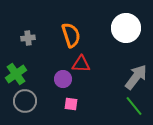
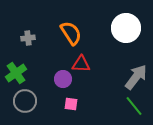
orange semicircle: moved 2 px up; rotated 15 degrees counterclockwise
green cross: moved 1 px up
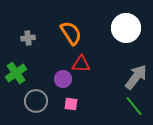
gray circle: moved 11 px right
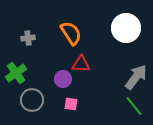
gray circle: moved 4 px left, 1 px up
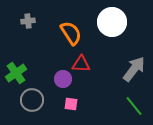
white circle: moved 14 px left, 6 px up
gray cross: moved 17 px up
gray arrow: moved 2 px left, 8 px up
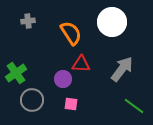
gray arrow: moved 12 px left
green line: rotated 15 degrees counterclockwise
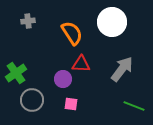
orange semicircle: moved 1 px right
green line: rotated 15 degrees counterclockwise
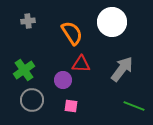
green cross: moved 8 px right, 3 px up
purple circle: moved 1 px down
pink square: moved 2 px down
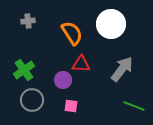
white circle: moved 1 px left, 2 px down
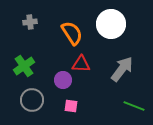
gray cross: moved 2 px right, 1 px down
green cross: moved 4 px up
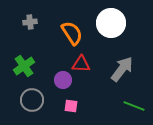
white circle: moved 1 px up
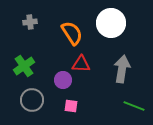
gray arrow: rotated 28 degrees counterclockwise
